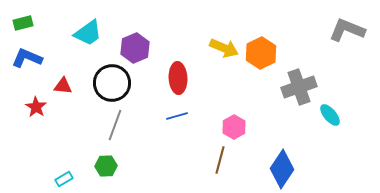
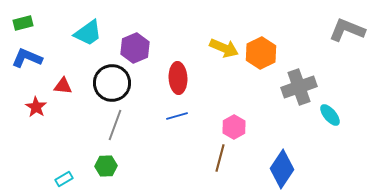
brown line: moved 2 px up
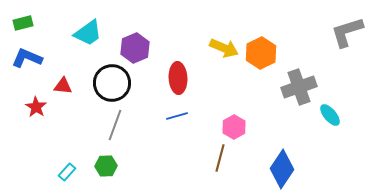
gray L-shape: moved 2 px down; rotated 39 degrees counterclockwise
cyan rectangle: moved 3 px right, 7 px up; rotated 18 degrees counterclockwise
